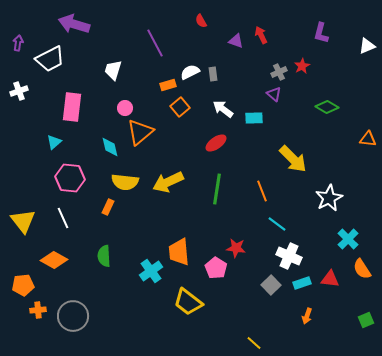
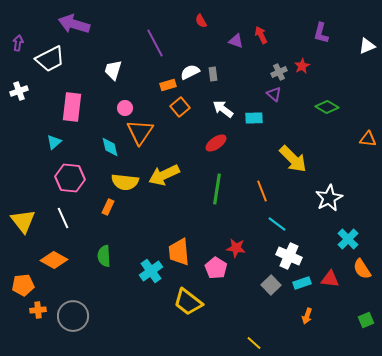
orange triangle at (140, 132): rotated 16 degrees counterclockwise
yellow arrow at (168, 182): moved 4 px left, 7 px up
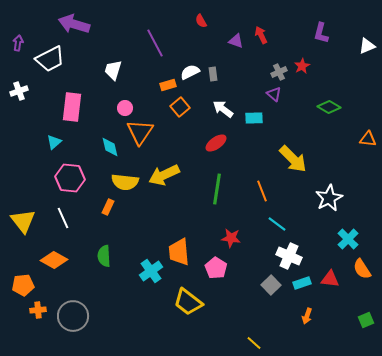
green diamond at (327, 107): moved 2 px right
red star at (236, 248): moved 5 px left, 10 px up
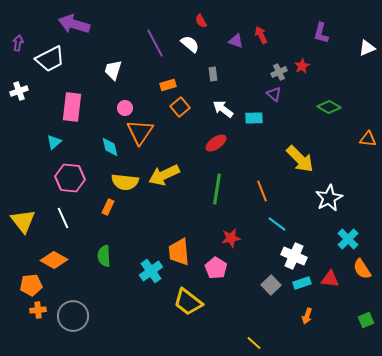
white triangle at (367, 46): moved 2 px down
white semicircle at (190, 72): moved 28 px up; rotated 66 degrees clockwise
yellow arrow at (293, 159): moved 7 px right
red star at (231, 238): rotated 18 degrees counterclockwise
white cross at (289, 256): moved 5 px right
orange pentagon at (23, 285): moved 8 px right
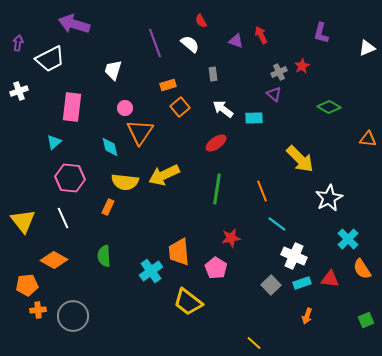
purple line at (155, 43): rotated 8 degrees clockwise
orange pentagon at (31, 285): moved 4 px left
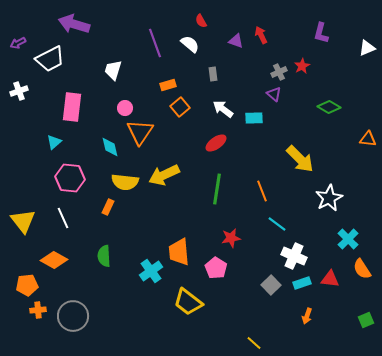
purple arrow at (18, 43): rotated 126 degrees counterclockwise
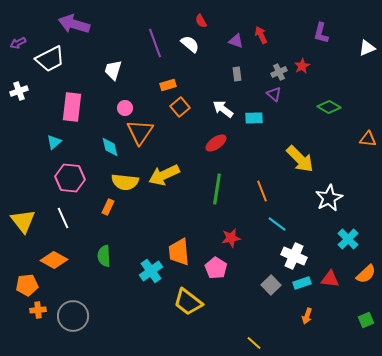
gray rectangle at (213, 74): moved 24 px right
orange semicircle at (362, 269): moved 4 px right, 5 px down; rotated 100 degrees counterclockwise
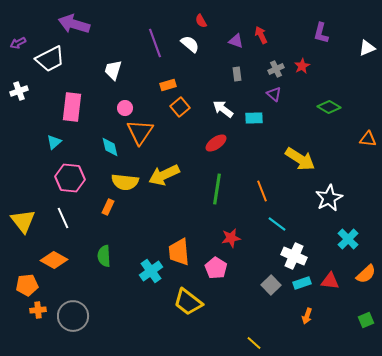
gray cross at (279, 72): moved 3 px left, 3 px up
yellow arrow at (300, 159): rotated 12 degrees counterclockwise
red triangle at (330, 279): moved 2 px down
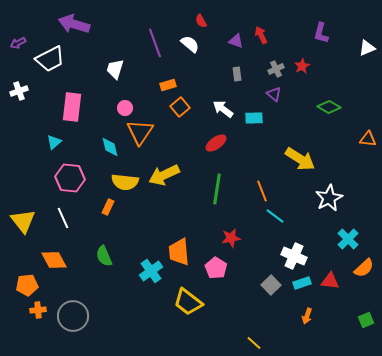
white trapezoid at (113, 70): moved 2 px right, 1 px up
cyan line at (277, 224): moved 2 px left, 8 px up
green semicircle at (104, 256): rotated 20 degrees counterclockwise
orange diamond at (54, 260): rotated 32 degrees clockwise
orange semicircle at (366, 274): moved 2 px left, 6 px up
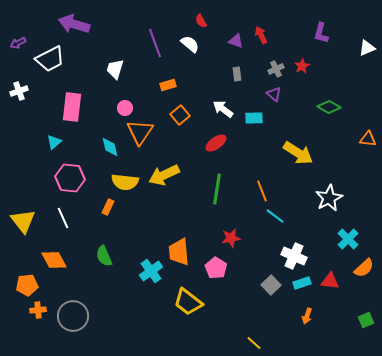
orange square at (180, 107): moved 8 px down
yellow arrow at (300, 159): moved 2 px left, 6 px up
